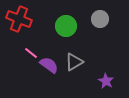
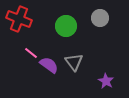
gray circle: moved 1 px up
gray triangle: rotated 36 degrees counterclockwise
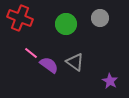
red cross: moved 1 px right, 1 px up
green circle: moved 2 px up
gray triangle: moved 1 px right; rotated 18 degrees counterclockwise
purple star: moved 4 px right
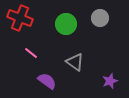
purple semicircle: moved 2 px left, 16 px down
purple star: rotated 21 degrees clockwise
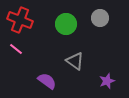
red cross: moved 2 px down
pink line: moved 15 px left, 4 px up
gray triangle: moved 1 px up
purple star: moved 3 px left
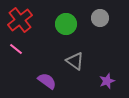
red cross: rotated 30 degrees clockwise
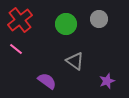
gray circle: moved 1 px left, 1 px down
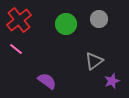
red cross: moved 1 px left
gray triangle: moved 19 px right; rotated 48 degrees clockwise
purple star: moved 5 px right
